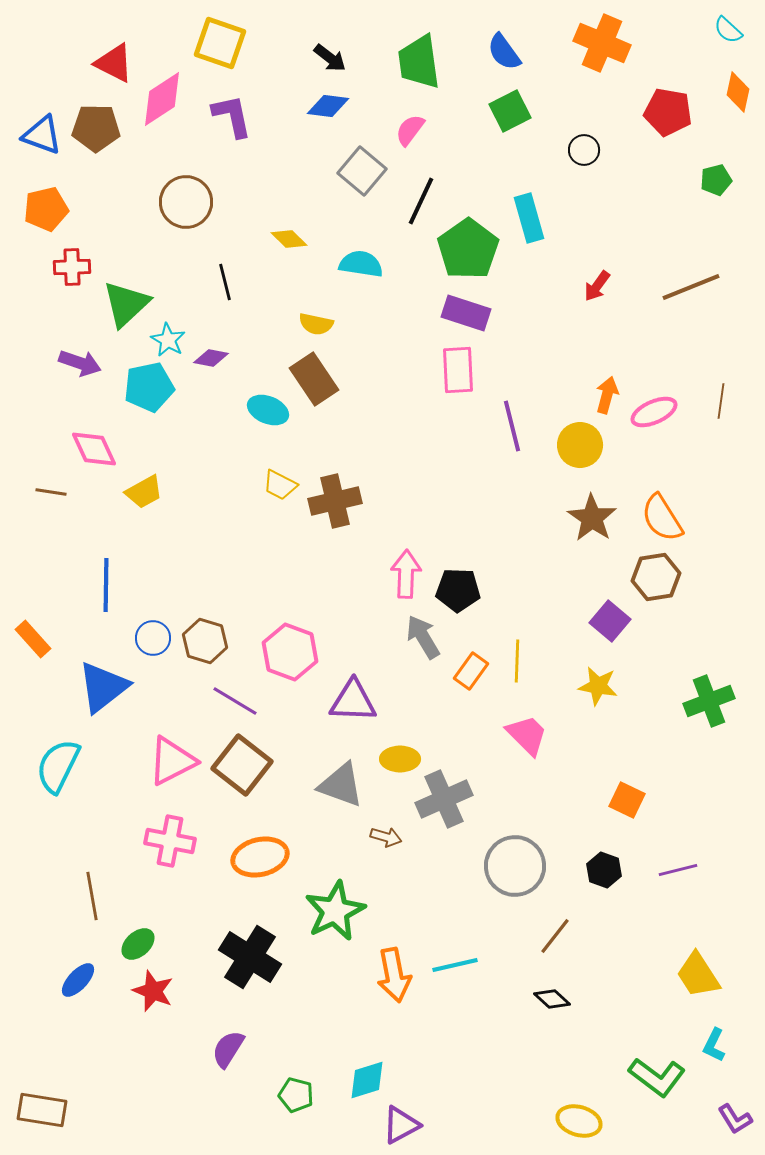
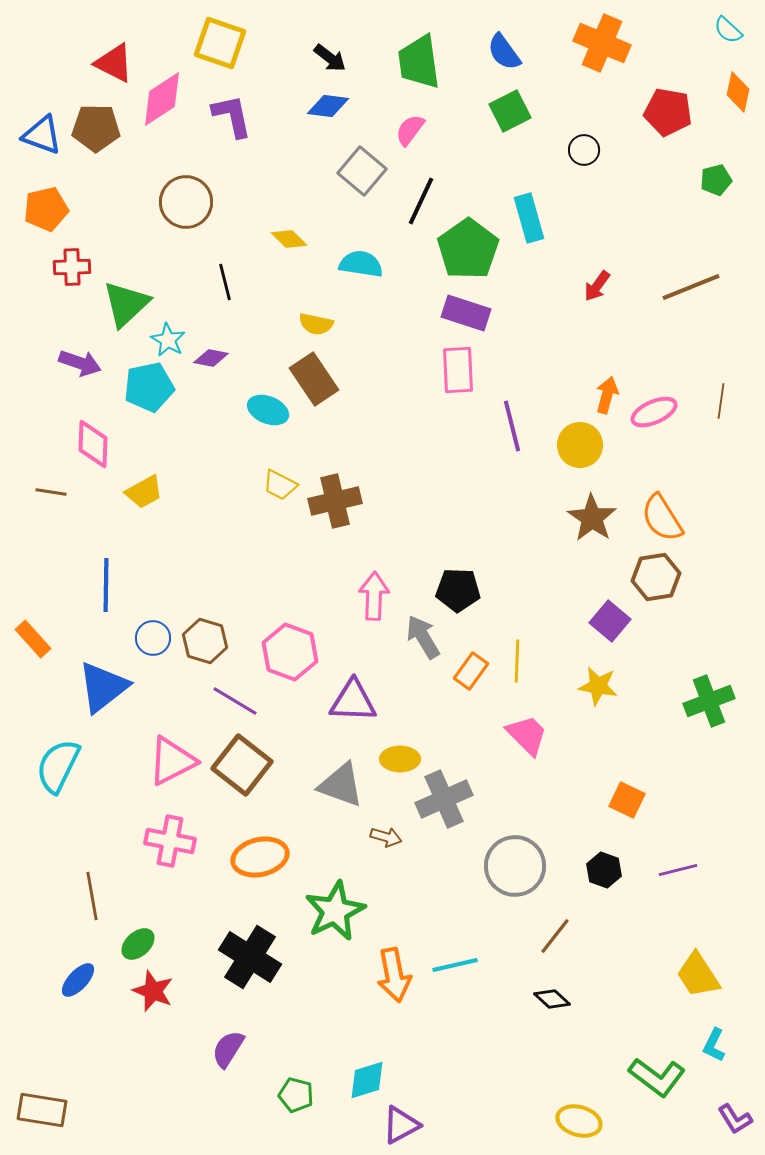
pink diamond at (94, 449): moved 1 px left, 5 px up; rotated 27 degrees clockwise
pink arrow at (406, 574): moved 32 px left, 22 px down
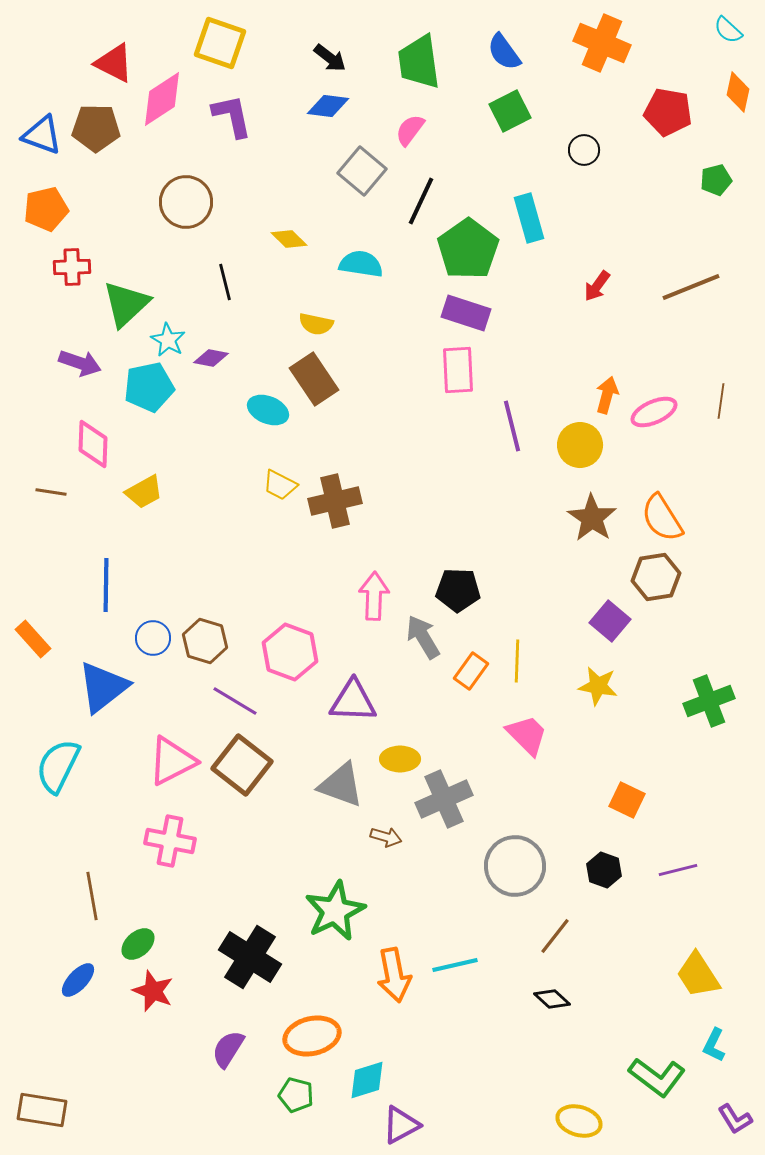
orange ellipse at (260, 857): moved 52 px right, 179 px down
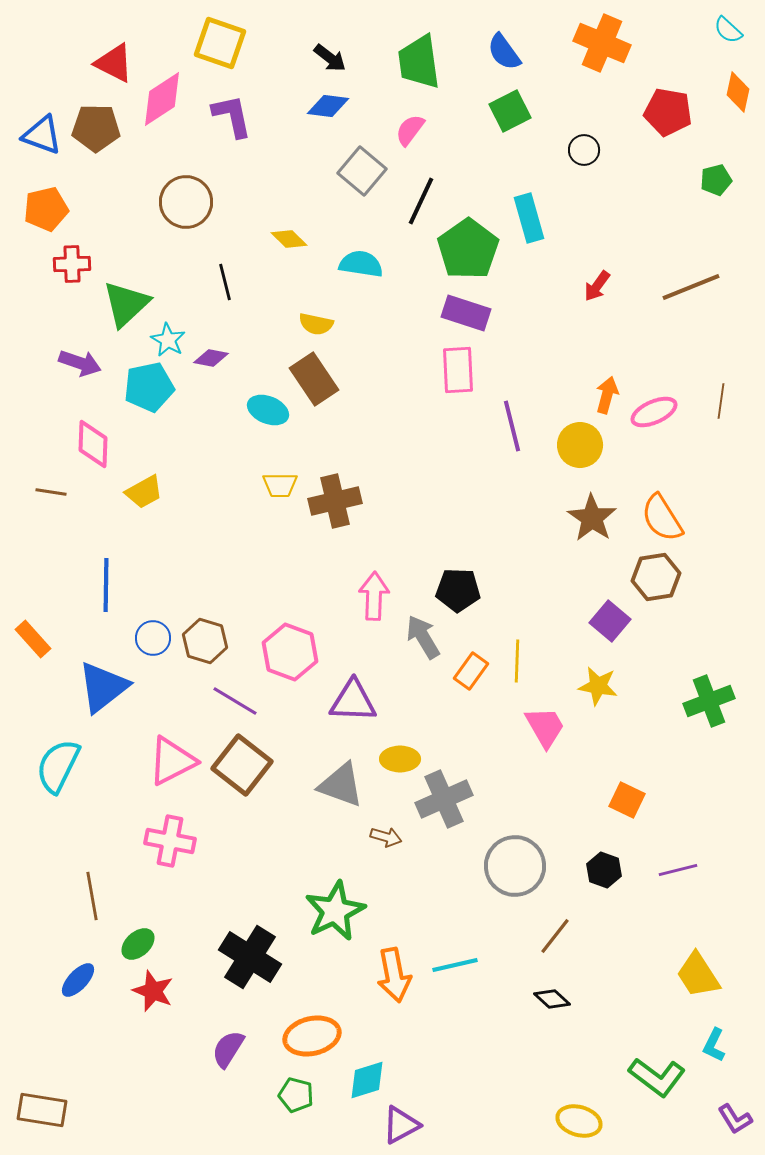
red cross at (72, 267): moved 3 px up
yellow trapezoid at (280, 485): rotated 27 degrees counterclockwise
pink trapezoid at (527, 735): moved 18 px right, 8 px up; rotated 15 degrees clockwise
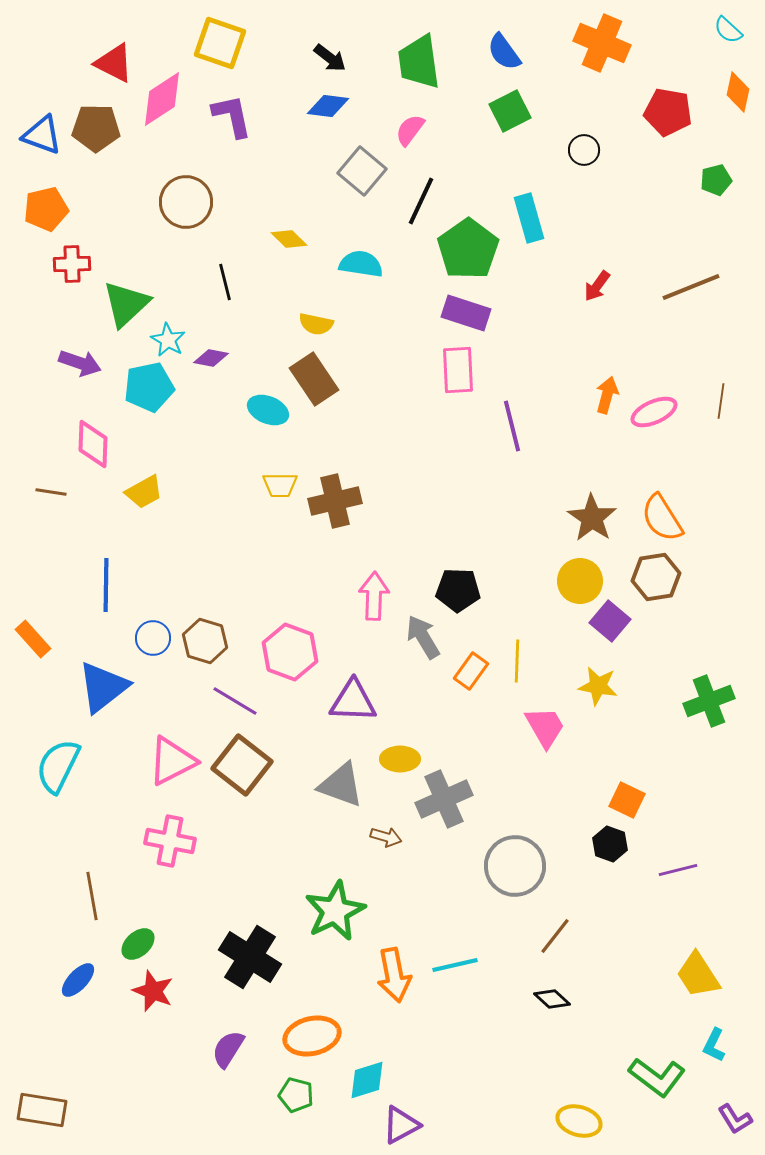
yellow circle at (580, 445): moved 136 px down
black hexagon at (604, 870): moved 6 px right, 26 px up
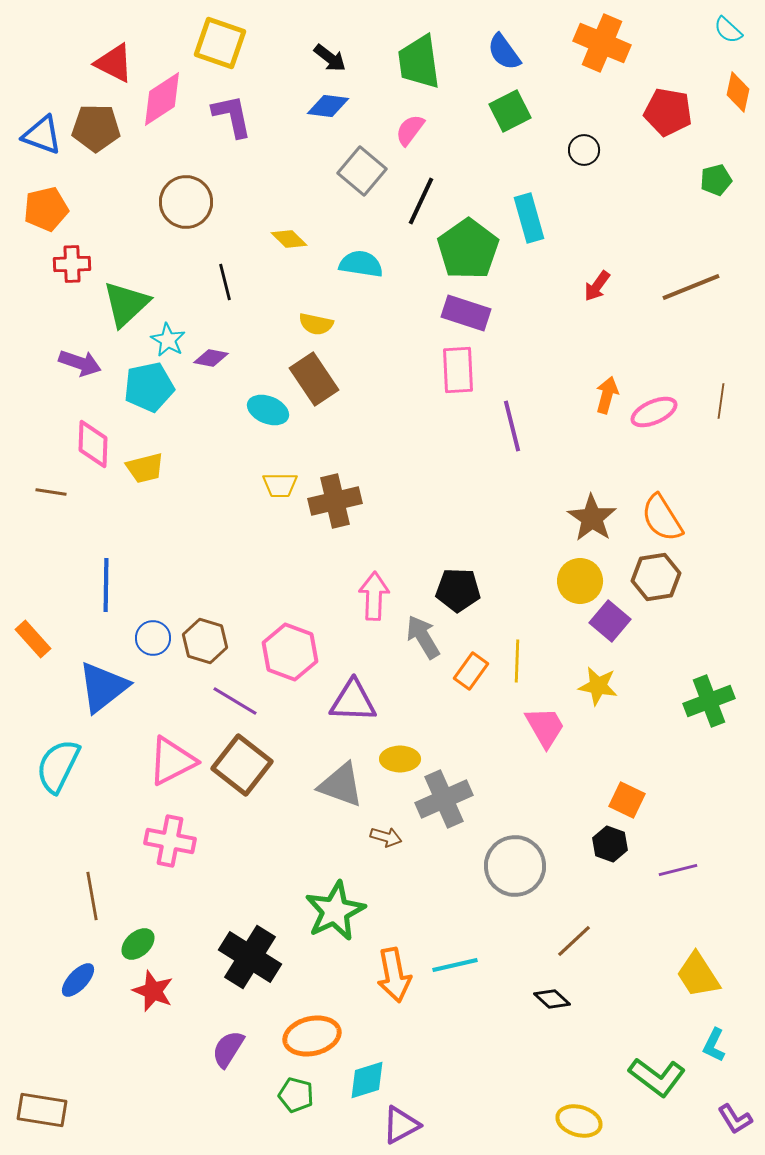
yellow trapezoid at (144, 492): moved 1 px right, 24 px up; rotated 15 degrees clockwise
brown line at (555, 936): moved 19 px right, 5 px down; rotated 9 degrees clockwise
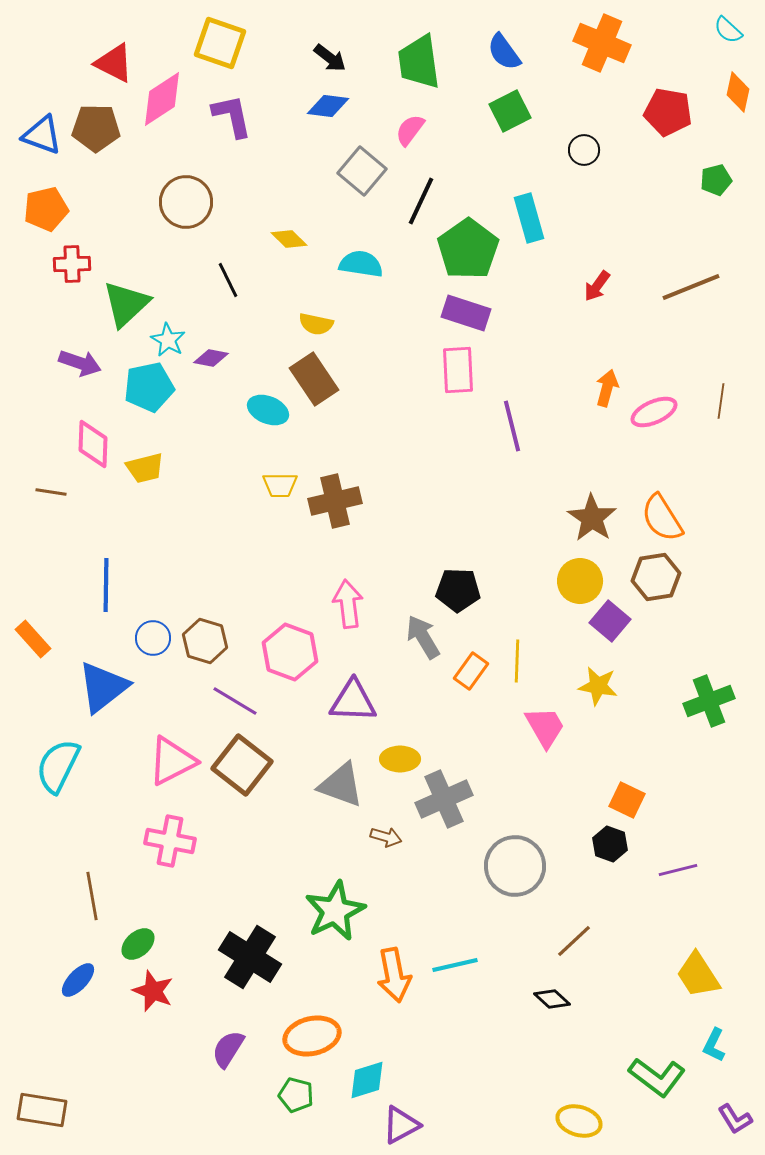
black line at (225, 282): moved 3 px right, 2 px up; rotated 12 degrees counterclockwise
orange arrow at (607, 395): moved 7 px up
pink arrow at (374, 596): moved 26 px left, 8 px down; rotated 9 degrees counterclockwise
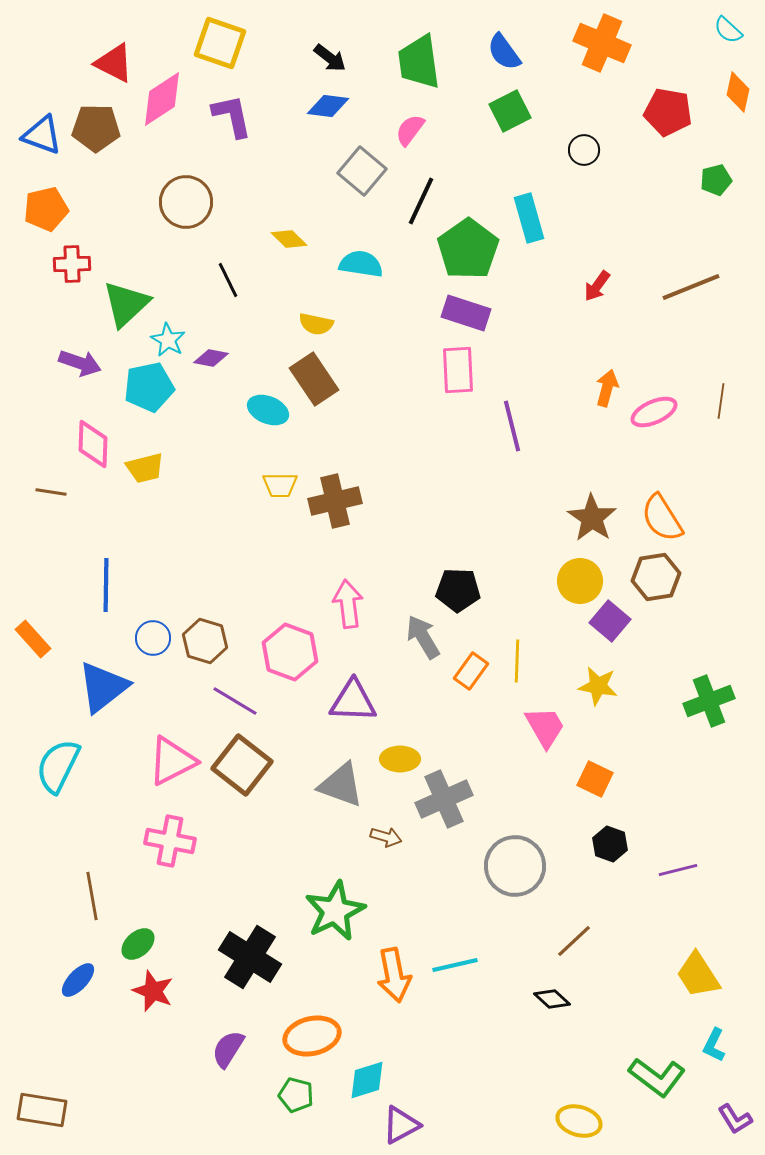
orange square at (627, 800): moved 32 px left, 21 px up
